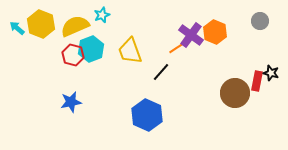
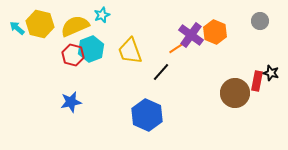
yellow hexagon: moved 1 px left; rotated 8 degrees counterclockwise
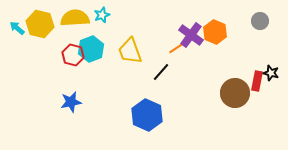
yellow semicircle: moved 8 px up; rotated 20 degrees clockwise
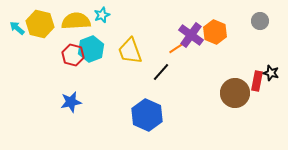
yellow semicircle: moved 1 px right, 3 px down
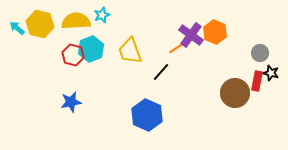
gray circle: moved 32 px down
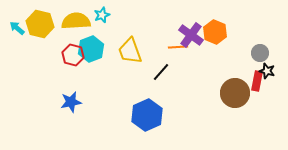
orange line: rotated 30 degrees clockwise
black star: moved 4 px left, 2 px up
blue hexagon: rotated 12 degrees clockwise
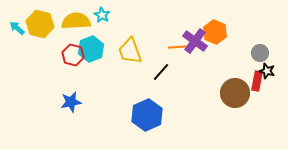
cyan star: rotated 21 degrees counterclockwise
purple cross: moved 4 px right, 6 px down
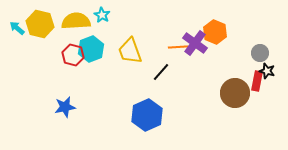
purple cross: moved 2 px down
blue star: moved 6 px left, 5 px down
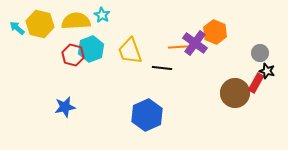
black line: moved 1 px right, 4 px up; rotated 54 degrees clockwise
red rectangle: moved 1 px left, 2 px down; rotated 18 degrees clockwise
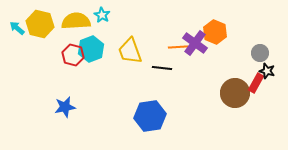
blue hexagon: moved 3 px right, 1 px down; rotated 16 degrees clockwise
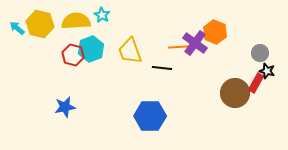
blue hexagon: rotated 8 degrees clockwise
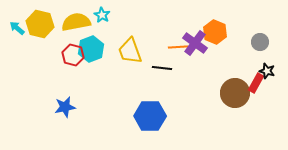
yellow semicircle: moved 1 px down; rotated 8 degrees counterclockwise
gray circle: moved 11 px up
